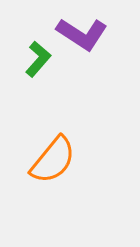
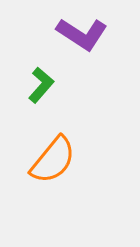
green L-shape: moved 3 px right, 26 px down
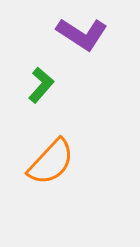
orange semicircle: moved 2 px left, 2 px down; rotated 4 degrees clockwise
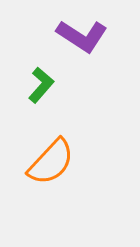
purple L-shape: moved 2 px down
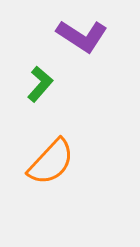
green L-shape: moved 1 px left, 1 px up
